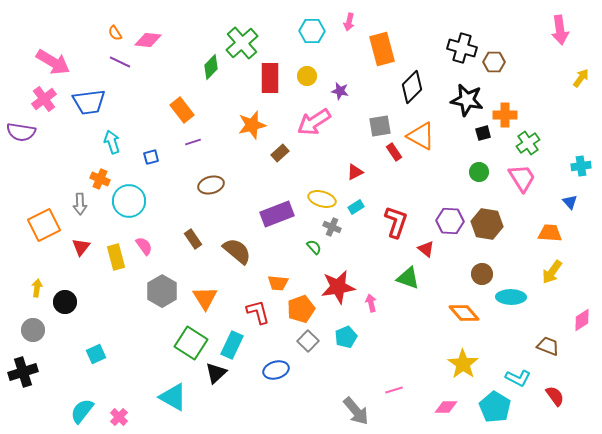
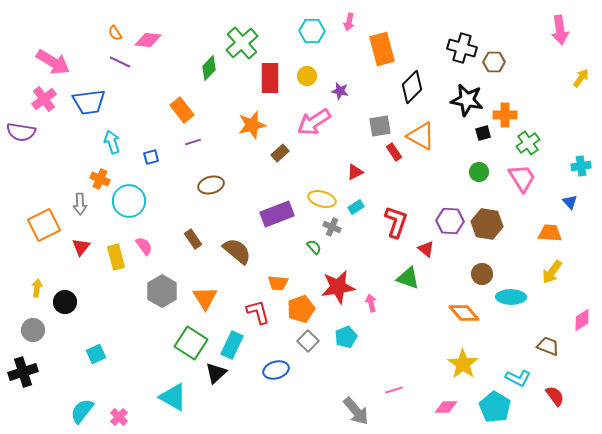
green diamond at (211, 67): moved 2 px left, 1 px down
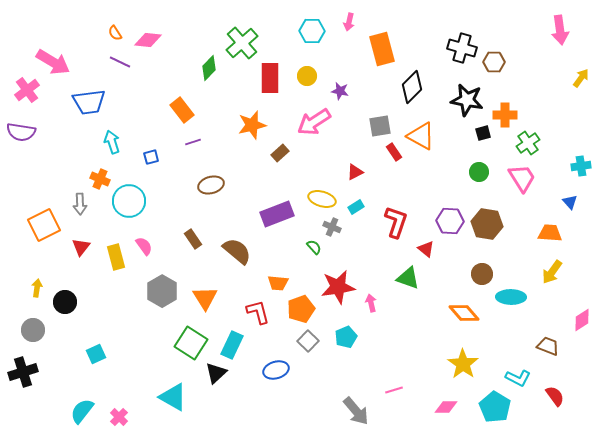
pink cross at (44, 99): moved 17 px left, 9 px up
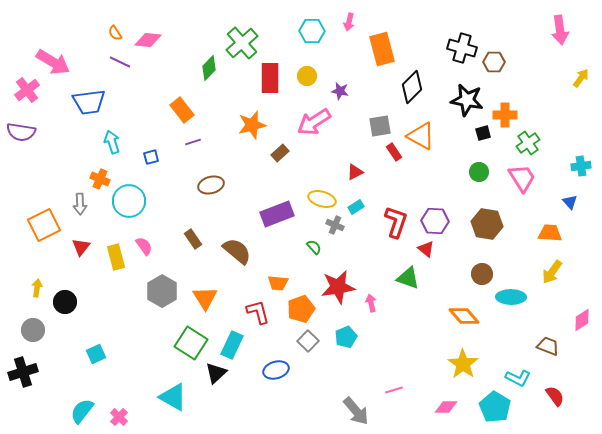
purple hexagon at (450, 221): moved 15 px left
gray cross at (332, 227): moved 3 px right, 2 px up
orange diamond at (464, 313): moved 3 px down
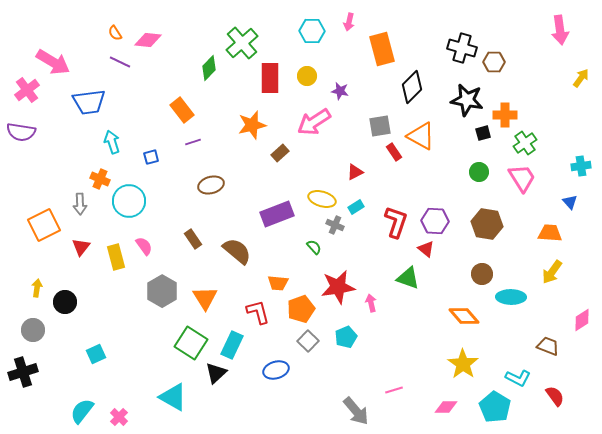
green cross at (528, 143): moved 3 px left
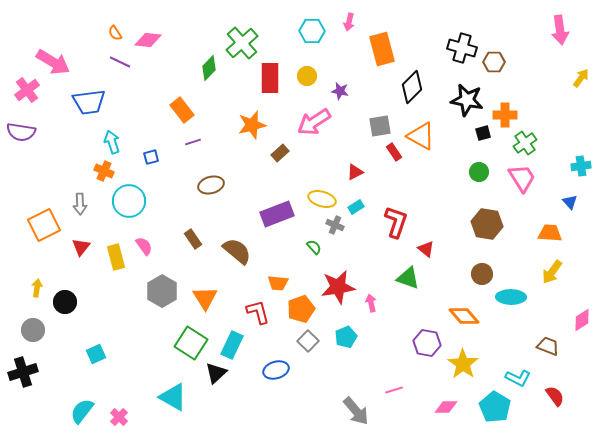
orange cross at (100, 179): moved 4 px right, 8 px up
purple hexagon at (435, 221): moved 8 px left, 122 px down; rotated 8 degrees clockwise
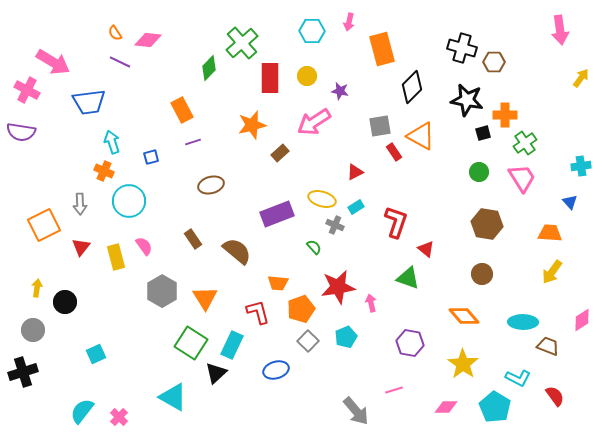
pink cross at (27, 90): rotated 25 degrees counterclockwise
orange rectangle at (182, 110): rotated 10 degrees clockwise
cyan ellipse at (511, 297): moved 12 px right, 25 px down
purple hexagon at (427, 343): moved 17 px left
